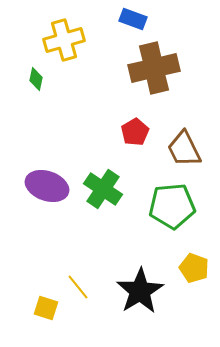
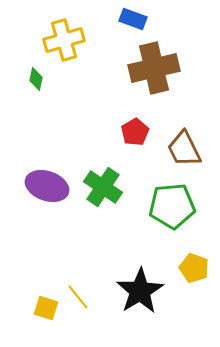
green cross: moved 2 px up
yellow line: moved 10 px down
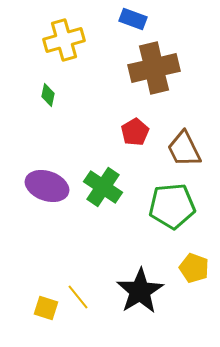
green diamond: moved 12 px right, 16 px down
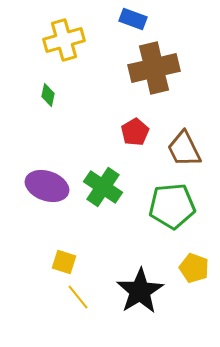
yellow square: moved 18 px right, 46 px up
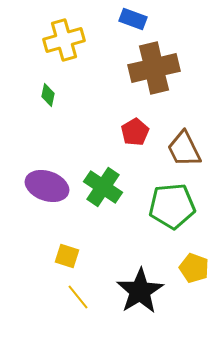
yellow square: moved 3 px right, 6 px up
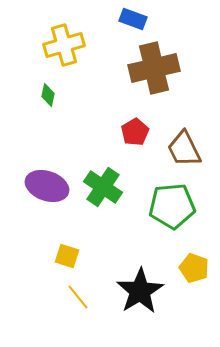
yellow cross: moved 5 px down
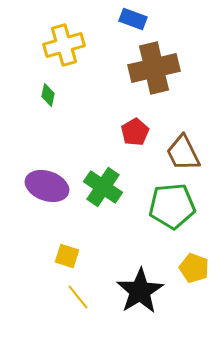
brown trapezoid: moved 1 px left, 4 px down
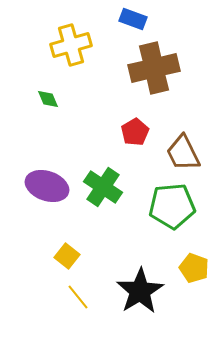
yellow cross: moved 7 px right
green diamond: moved 4 px down; rotated 35 degrees counterclockwise
yellow square: rotated 20 degrees clockwise
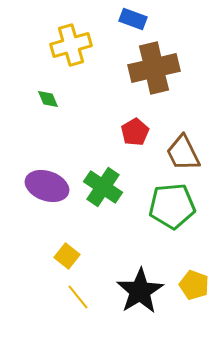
yellow pentagon: moved 17 px down
